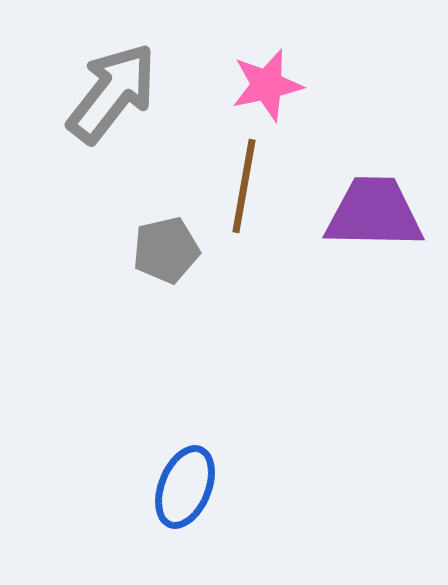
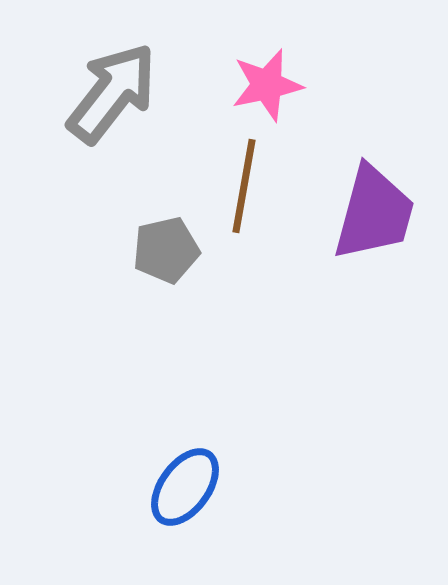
purple trapezoid: rotated 104 degrees clockwise
blue ellipse: rotated 14 degrees clockwise
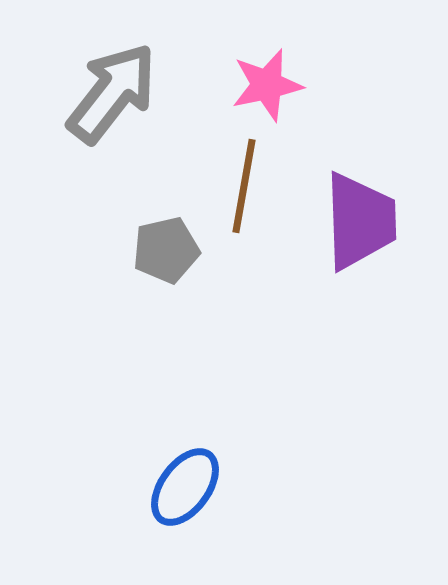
purple trapezoid: moved 14 px left, 8 px down; rotated 17 degrees counterclockwise
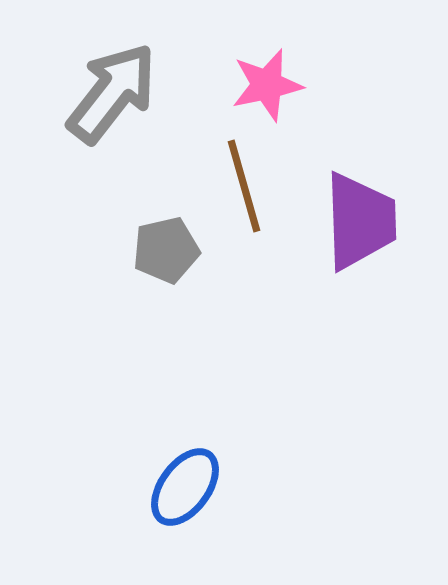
brown line: rotated 26 degrees counterclockwise
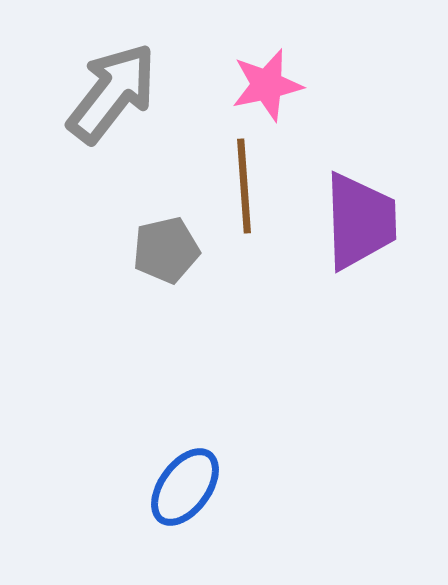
brown line: rotated 12 degrees clockwise
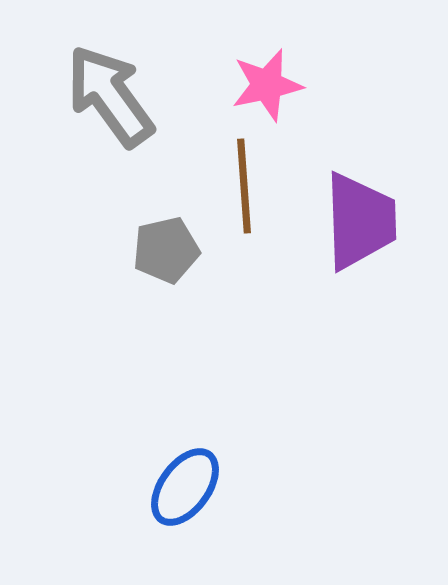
gray arrow: moved 2 px left, 3 px down; rotated 74 degrees counterclockwise
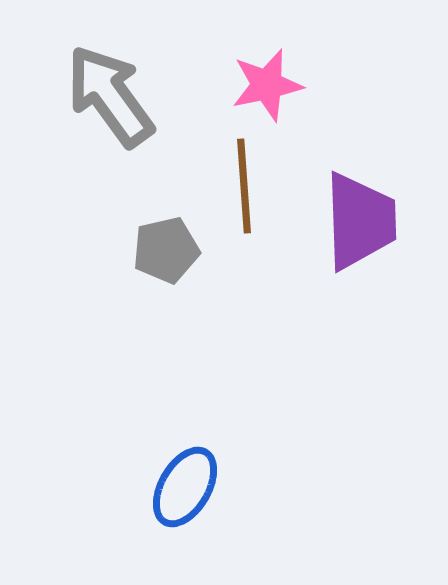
blue ellipse: rotated 6 degrees counterclockwise
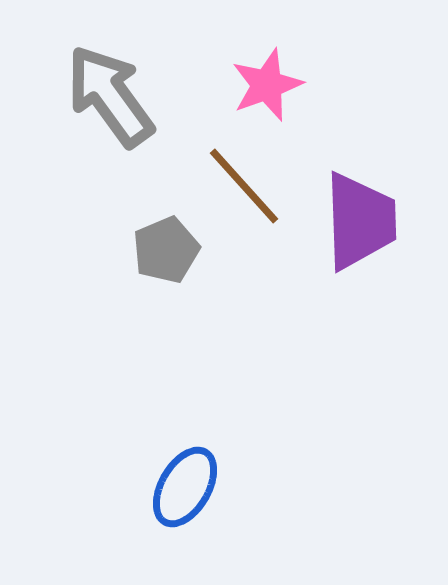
pink star: rotated 8 degrees counterclockwise
brown line: rotated 38 degrees counterclockwise
gray pentagon: rotated 10 degrees counterclockwise
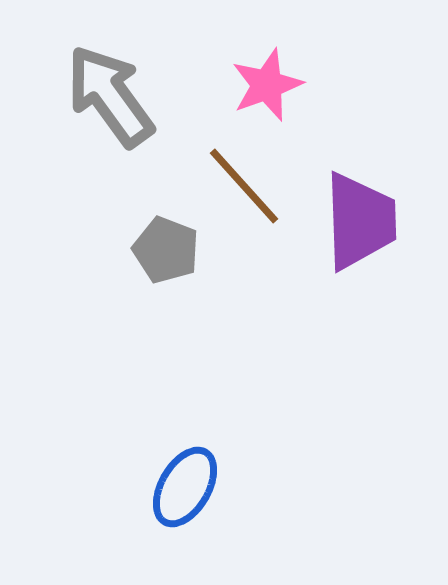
gray pentagon: rotated 28 degrees counterclockwise
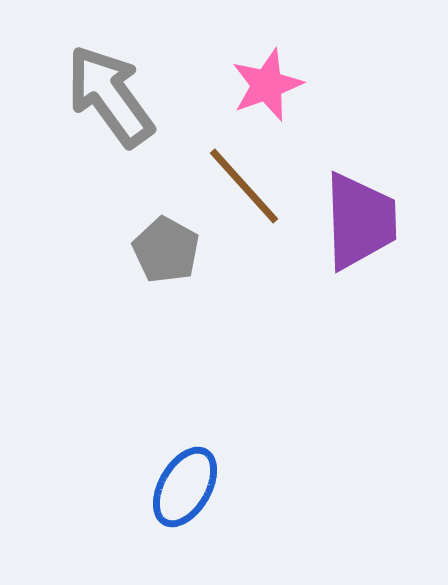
gray pentagon: rotated 8 degrees clockwise
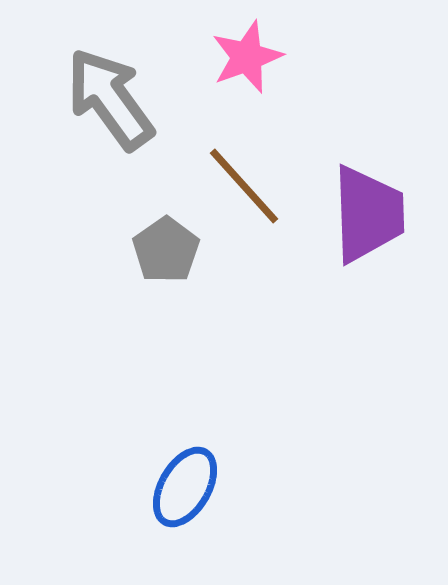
pink star: moved 20 px left, 28 px up
gray arrow: moved 3 px down
purple trapezoid: moved 8 px right, 7 px up
gray pentagon: rotated 8 degrees clockwise
